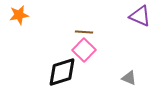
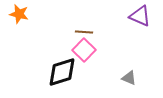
orange star: moved 1 px up; rotated 24 degrees clockwise
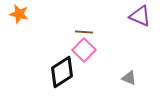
black diamond: rotated 16 degrees counterclockwise
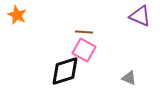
orange star: moved 2 px left, 1 px down; rotated 12 degrees clockwise
pink square: rotated 15 degrees counterclockwise
black diamond: moved 3 px right, 1 px up; rotated 16 degrees clockwise
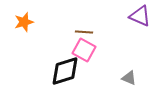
orange star: moved 7 px right, 7 px down; rotated 30 degrees clockwise
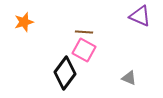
black diamond: moved 2 px down; rotated 36 degrees counterclockwise
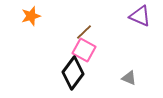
orange star: moved 7 px right, 6 px up
brown line: rotated 48 degrees counterclockwise
black diamond: moved 8 px right
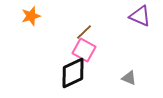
black diamond: rotated 28 degrees clockwise
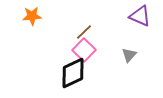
orange star: moved 1 px right; rotated 12 degrees clockwise
pink square: rotated 15 degrees clockwise
gray triangle: moved 23 px up; rotated 49 degrees clockwise
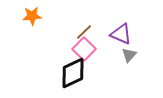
purple triangle: moved 19 px left, 18 px down
pink square: moved 1 px up
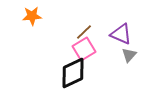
pink square: rotated 15 degrees clockwise
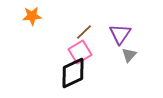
purple triangle: moved 1 px left; rotated 40 degrees clockwise
pink square: moved 4 px left, 3 px down
